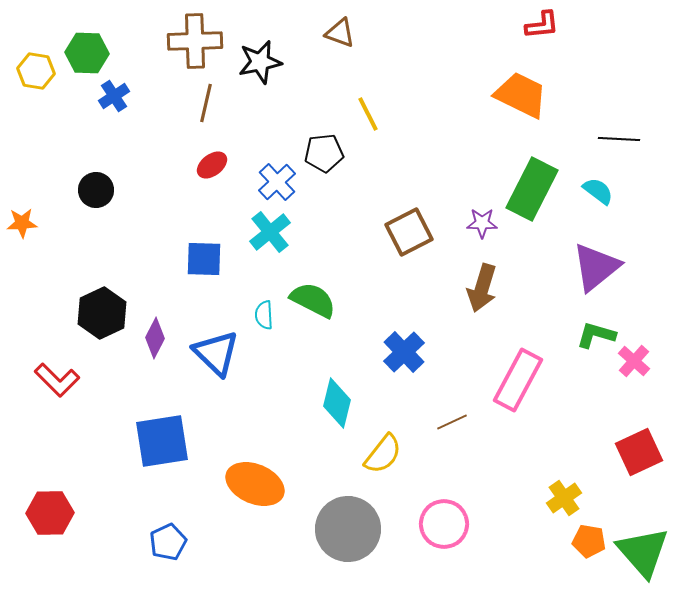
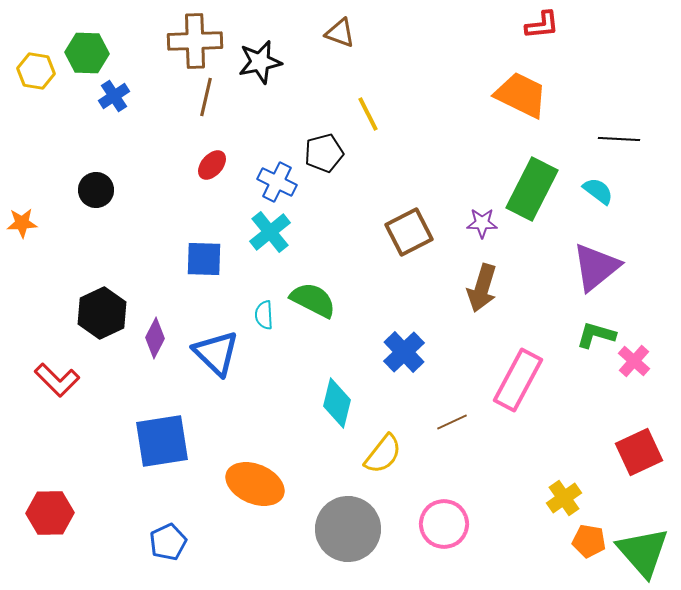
brown line at (206, 103): moved 6 px up
black pentagon at (324, 153): rotated 9 degrees counterclockwise
red ellipse at (212, 165): rotated 12 degrees counterclockwise
blue cross at (277, 182): rotated 21 degrees counterclockwise
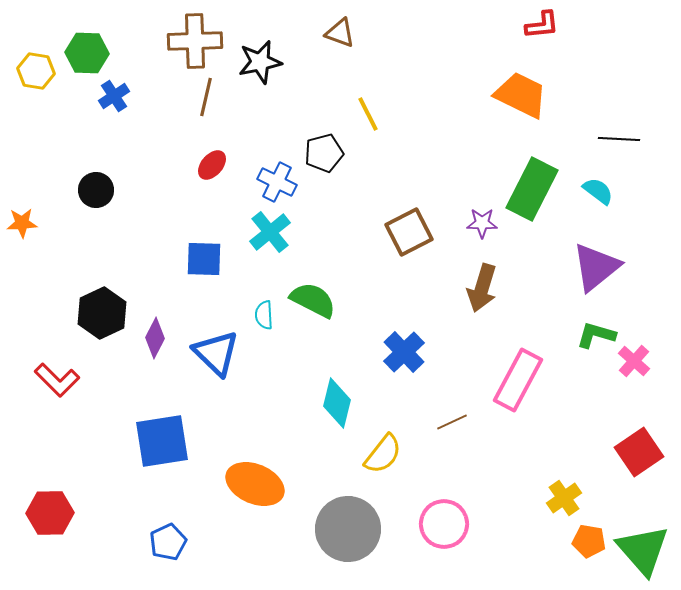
red square at (639, 452): rotated 9 degrees counterclockwise
green triangle at (643, 552): moved 2 px up
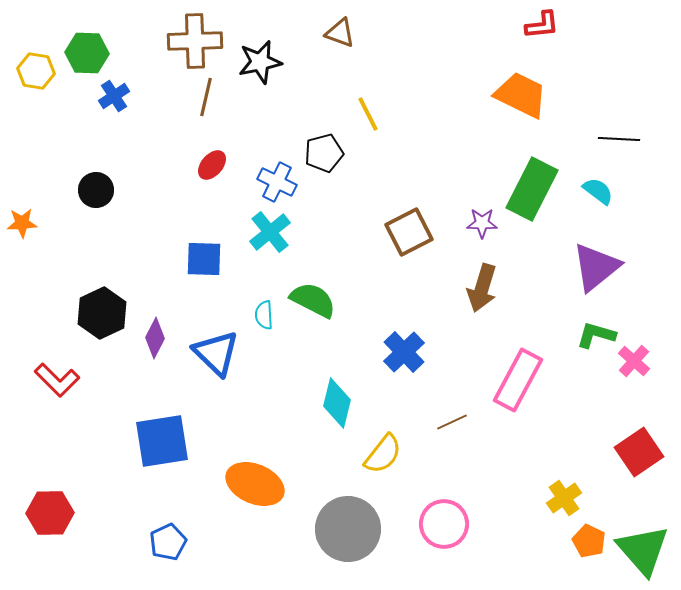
orange pentagon at (589, 541): rotated 16 degrees clockwise
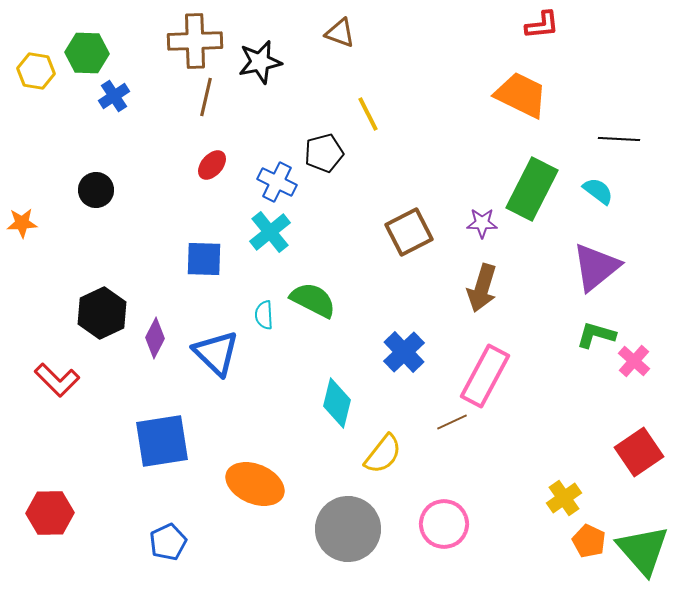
pink rectangle at (518, 380): moved 33 px left, 4 px up
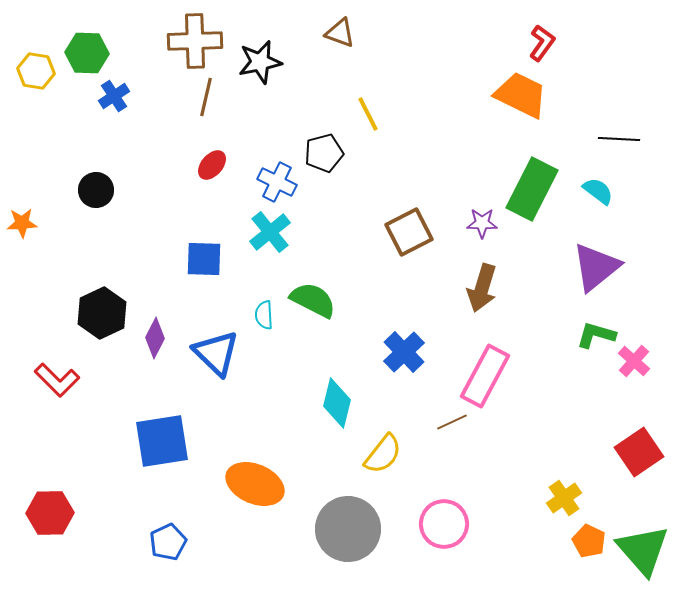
red L-shape at (542, 25): moved 18 px down; rotated 48 degrees counterclockwise
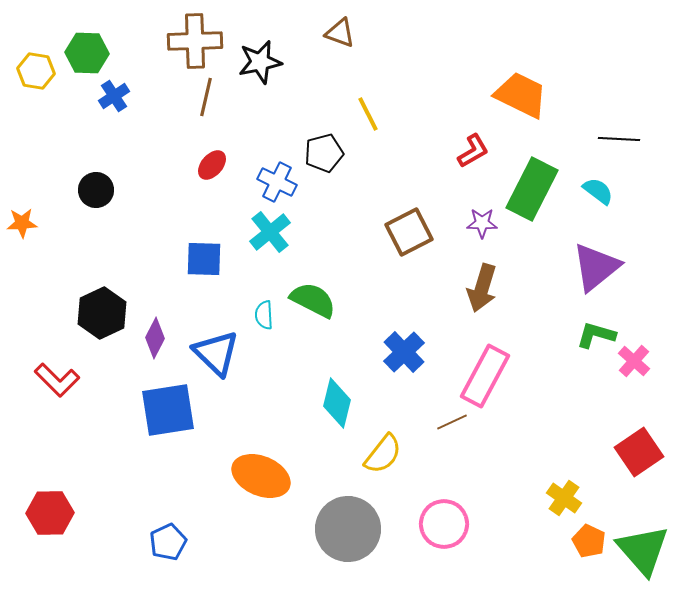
red L-shape at (542, 43): moved 69 px left, 108 px down; rotated 24 degrees clockwise
blue square at (162, 441): moved 6 px right, 31 px up
orange ellipse at (255, 484): moved 6 px right, 8 px up
yellow cross at (564, 498): rotated 20 degrees counterclockwise
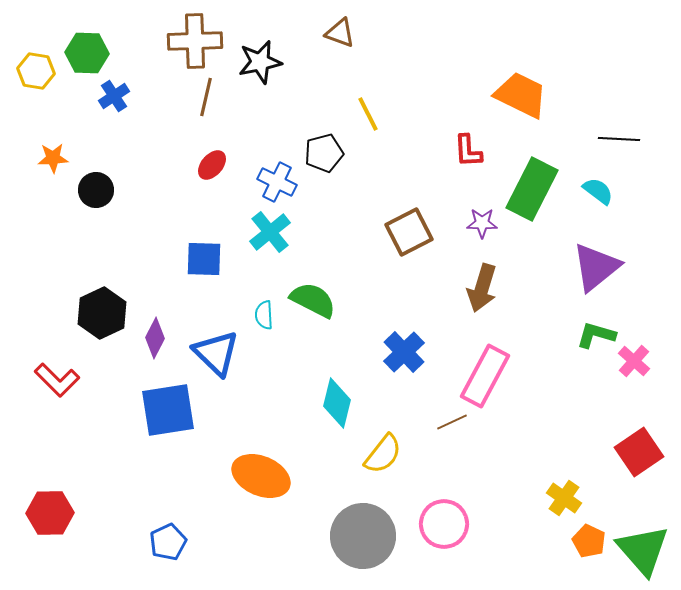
red L-shape at (473, 151): moved 5 px left; rotated 117 degrees clockwise
orange star at (22, 223): moved 31 px right, 65 px up
gray circle at (348, 529): moved 15 px right, 7 px down
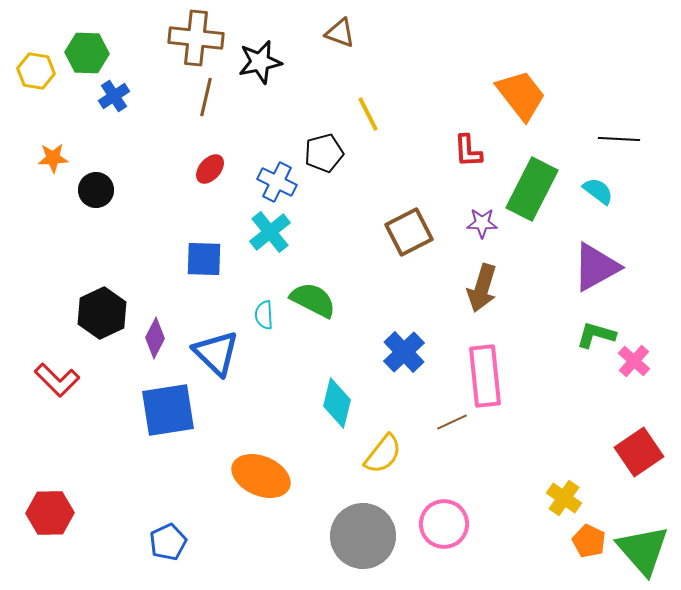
brown cross at (195, 41): moved 1 px right, 3 px up; rotated 8 degrees clockwise
orange trapezoid at (521, 95): rotated 26 degrees clockwise
red ellipse at (212, 165): moved 2 px left, 4 px down
purple triangle at (596, 267): rotated 10 degrees clockwise
pink rectangle at (485, 376): rotated 34 degrees counterclockwise
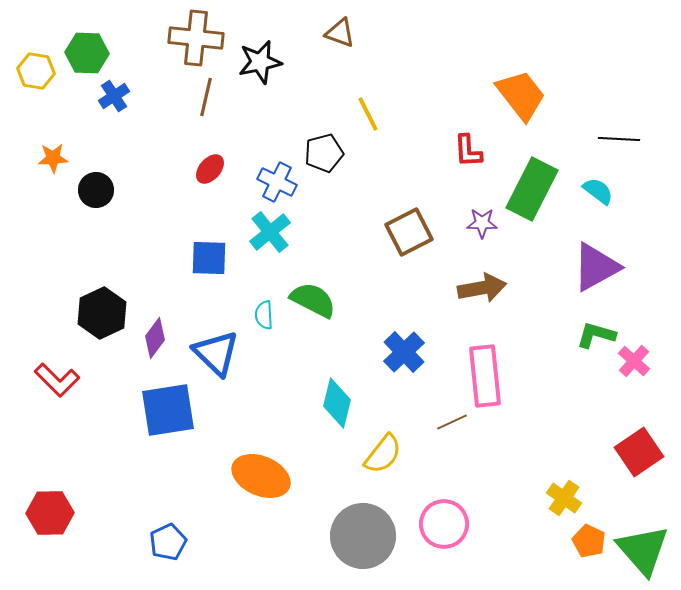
blue square at (204, 259): moved 5 px right, 1 px up
brown arrow at (482, 288): rotated 117 degrees counterclockwise
purple diamond at (155, 338): rotated 9 degrees clockwise
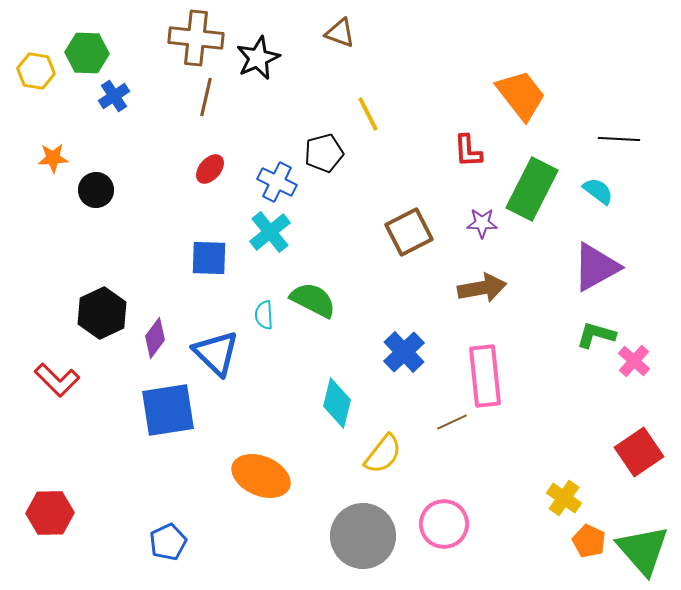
black star at (260, 62): moved 2 px left, 4 px up; rotated 12 degrees counterclockwise
